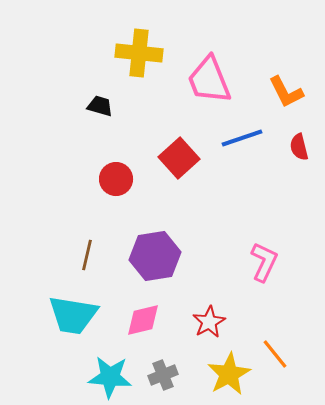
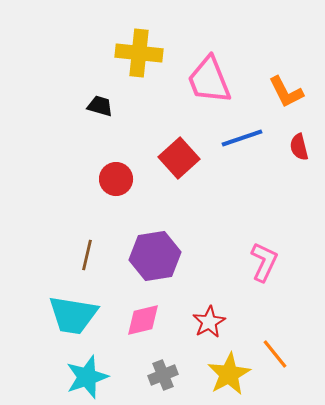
cyan star: moved 23 px left; rotated 24 degrees counterclockwise
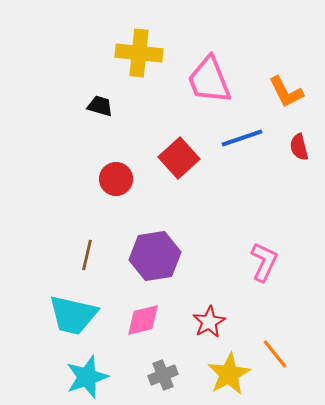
cyan trapezoid: rotated 4 degrees clockwise
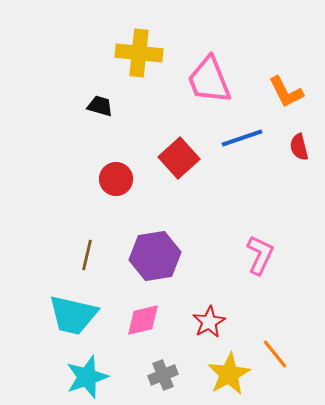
pink L-shape: moved 4 px left, 7 px up
